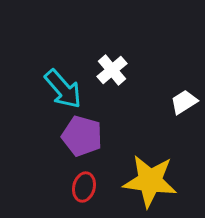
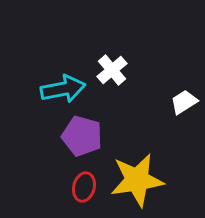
cyan arrow: rotated 60 degrees counterclockwise
yellow star: moved 13 px left, 1 px up; rotated 16 degrees counterclockwise
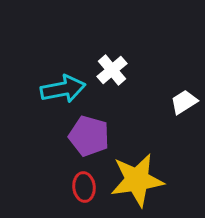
purple pentagon: moved 7 px right
red ellipse: rotated 20 degrees counterclockwise
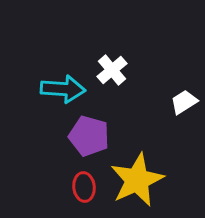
cyan arrow: rotated 15 degrees clockwise
yellow star: rotated 16 degrees counterclockwise
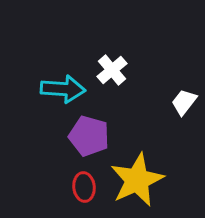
white trapezoid: rotated 20 degrees counterclockwise
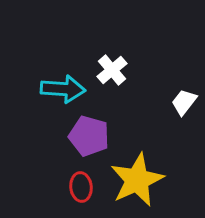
red ellipse: moved 3 px left
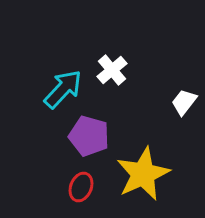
cyan arrow: rotated 51 degrees counterclockwise
yellow star: moved 6 px right, 6 px up
red ellipse: rotated 28 degrees clockwise
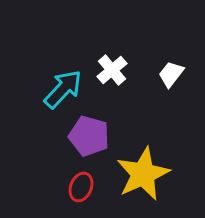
white trapezoid: moved 13 px left, 28 px up
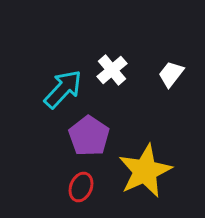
purple pentagon: rotated 18 degrees clockwise
yellow star: moved 2 px right, 3 px up
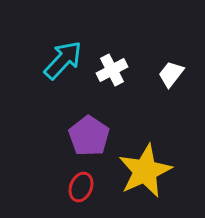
white cross: rotated 12 degrees clockwise
cyan arrow: moved 29 px up
